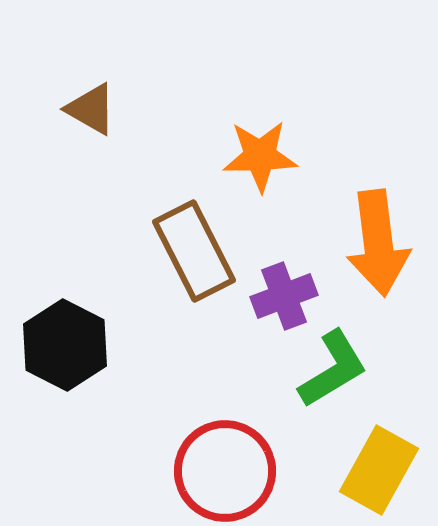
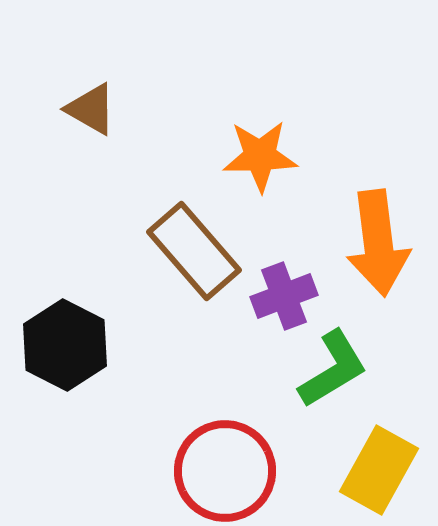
brown rectangle: rotated 14 degrees counterclockwise
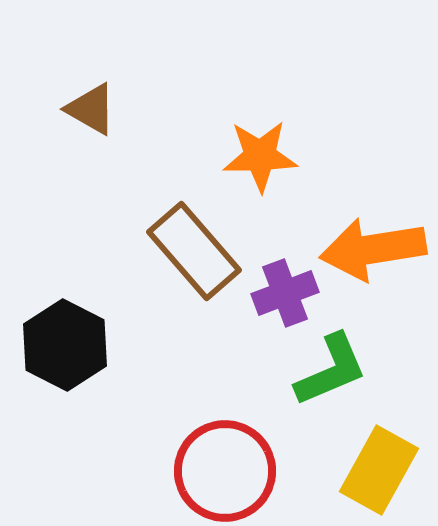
orange arrow: moved 5 px left, 6 px down; rotated 88 degrees clockwise
purple cross: moved 1 px right, 3 px up
green L-shape: moved 2 px left, 1 px down; rotated 8 degrees clockwise
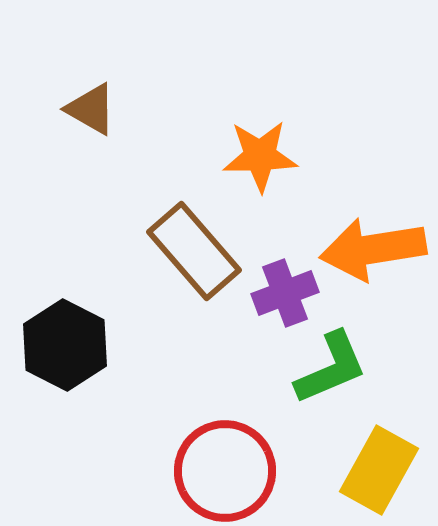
green L-shape: moved 2 px up
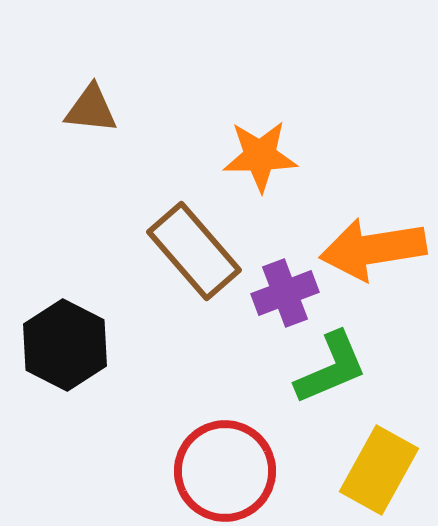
brown triangle: rotated 24 degrees counterclockwise
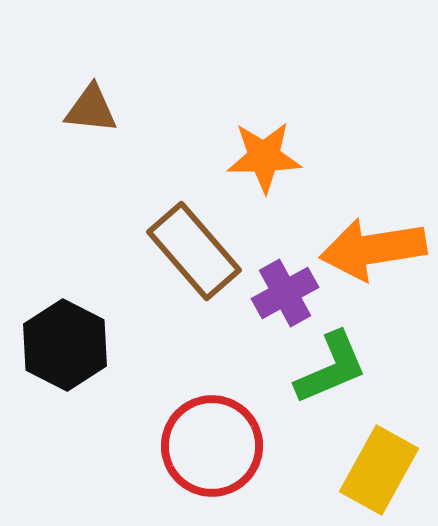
orange star: moved 4 px right, 1 px down
purple cross: rotated 8 degrees counterclockwise
red circle: moved 13 px left, 25 px up
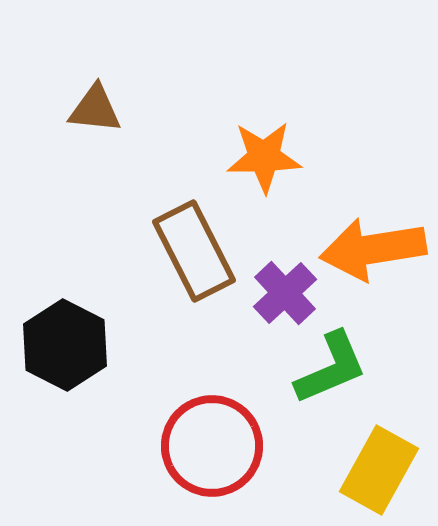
brown triangle: moved 4 px right
brown rectangle: rotated 14 degrees clockwise
purple cross: rotated 14 degrees counterclockwise
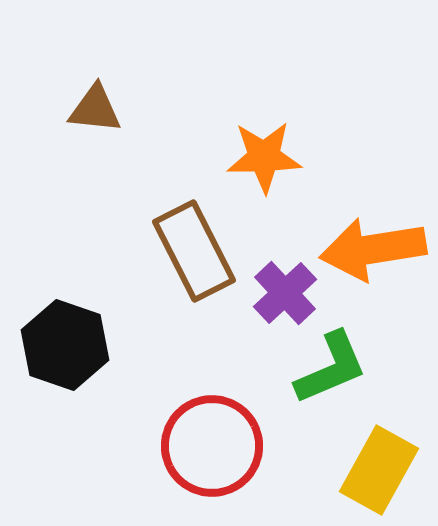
black hexagon: rotated 8 degrees counterclockwise
